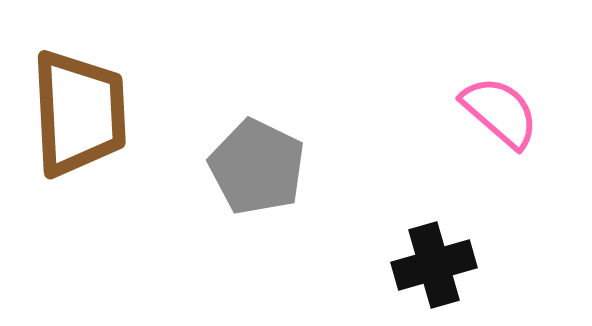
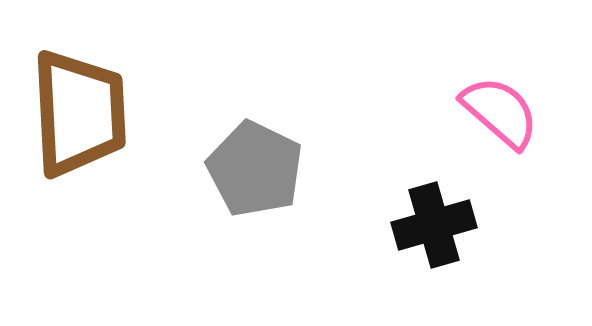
gray pentagon: moved 2 px left, 2 px down
black cross: moved 40 px up
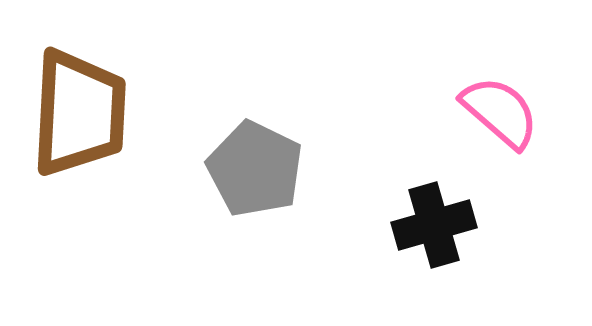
brown trapezoid: rotated 6 degrees clockwise
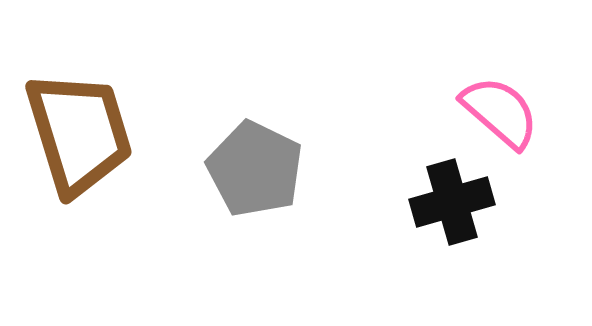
brown trapezoid: moved 20 px down; rotated 20 degrees counterclockwise
black cross: moved 18 px right, 23 px up
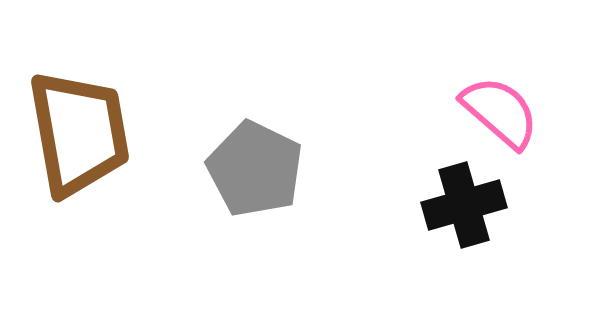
brown trapezoid: rotated 7 degrees clockwise
black cross: moved 12 px right, 3 px down
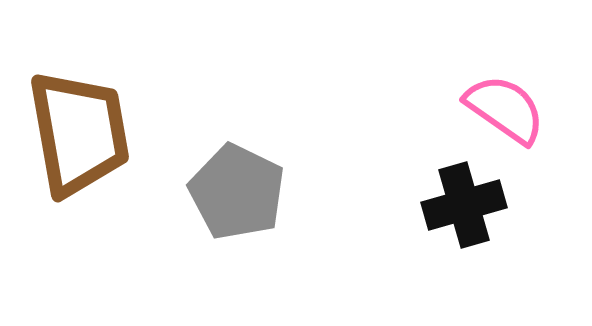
pink semicircle: moved 5 px right, 3 px up; rotated 6 degrees counterclockwise
gray pentagon: moved 18 px left, 23 px down
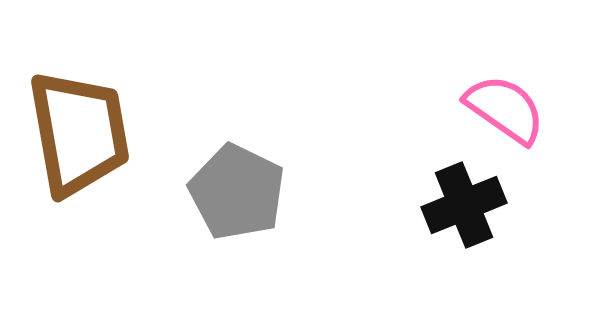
black cross: rotated 6 degrees counterclockwise
